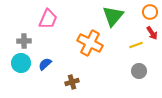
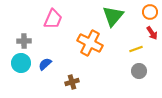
pink trapezoid: moved 5 px right
yellow line: moved 4 px down
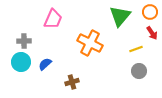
green triangle: moved 7 px right
cyan circle: moved 1 px up
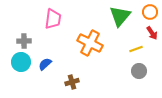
pink trapezoid: rotated 15 degrees counterclockwise
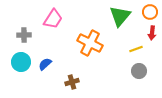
pink trapezoid: rotated 25 degrees clockwise
red arrow: rotated 40 degrees clockwise
gray cross: moved 6 px up
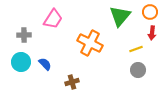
blue semicircle: rotated 88 degrees clockwise
gray circle: moved 1 px left, 1 px up
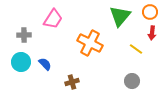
yellow line: rotated 56 degrees clockwise
gray circle: moved 6 px left, 11 px down
